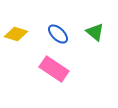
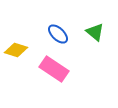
yellow diamond: moved 16 px down
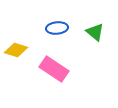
blue ellipse: moved 1 px left, 6 px up; rotated 50 degrees counterclockwise
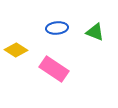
green triangle: rotated 18 degrees counterclockwise
yellow diamond: rotated 15 degrees clockwise
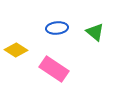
green triangle: rotated 18 degrees clockwise
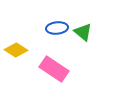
green triangle: moved 12 px left
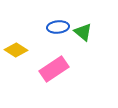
blue ellipse: moved 1 px right, 1 px up
pink rectangle: rotated 68 degrees counterclockwise
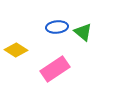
blue ellipse: moved 1 px left
pink rectangle: moved 1 px right
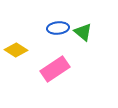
blue ellipse: moved 1 px right, 1 px down
